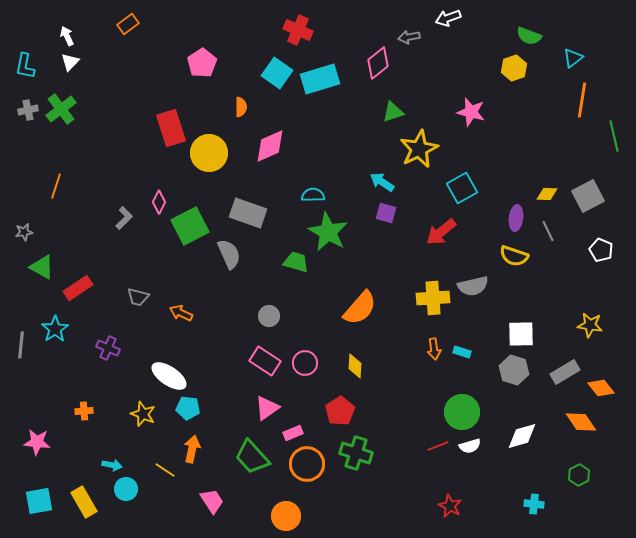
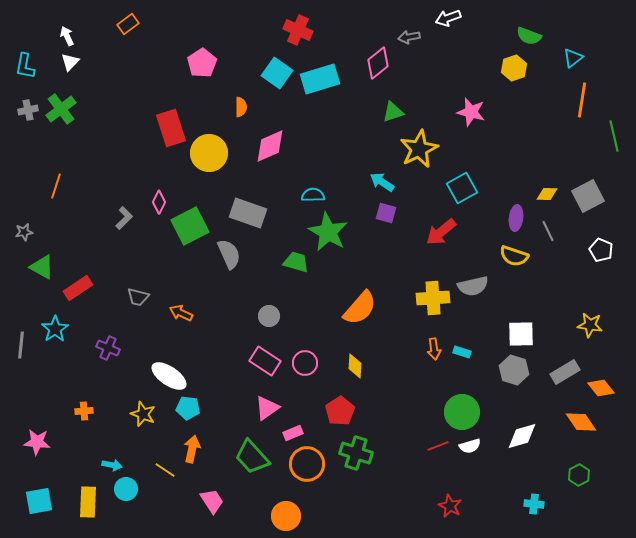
yellow rectangle at (84, 502): moved 4 px right; rotated 32 degrees clockwise
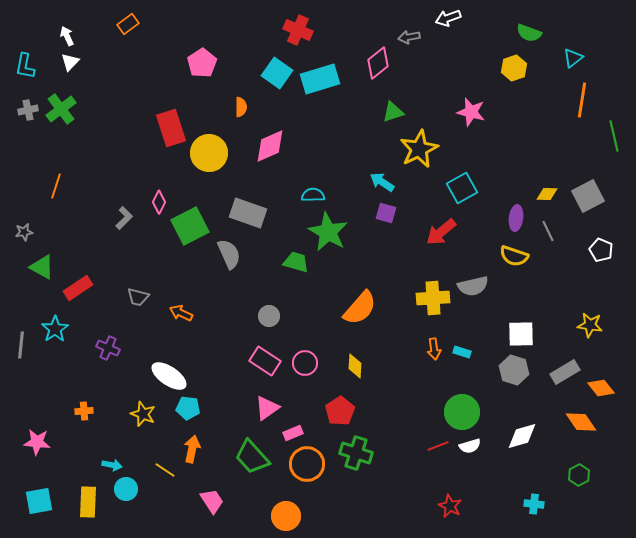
green semicircle at (529, 36): moved 3 px up
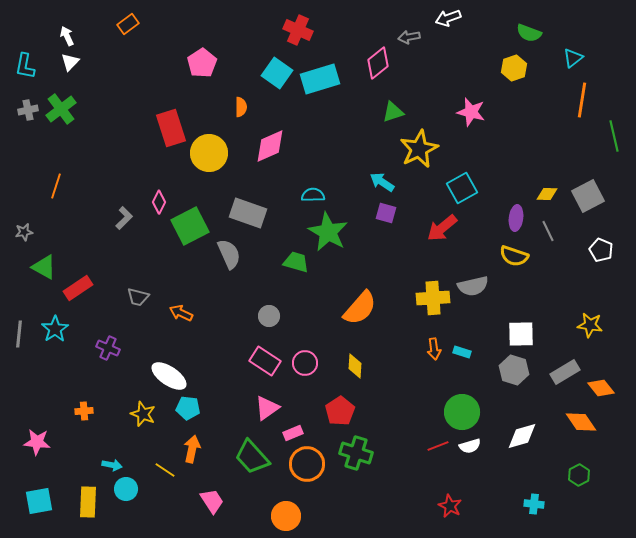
red arrow at (441, 232): moved 1 px right, 4 px up
green triangle at (42, 267): moved 2 px right
gray line at (21, 345): moved 2 px left, 11 px up
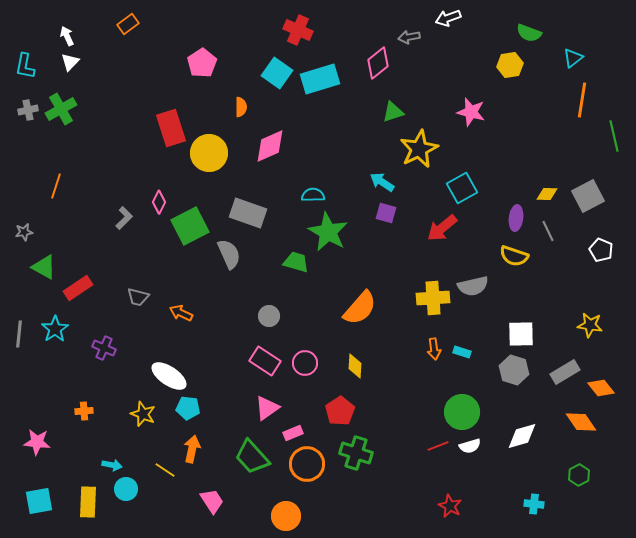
yellow hexagon at (514, 68): moved 4 px left, 3 px up; rotated 10 degrees clockwise
green cross at (61, 109): rotated 8 degrees clockwise
purple cross at (108, 348): moved 4 px left
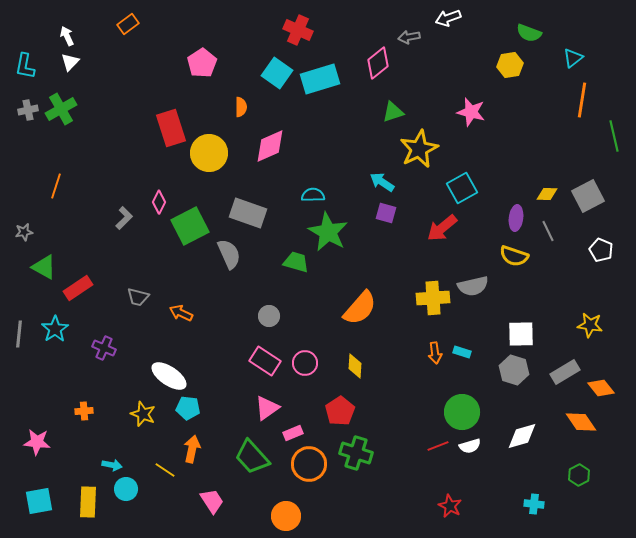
orange arrow at (434, 349): moved 1 px right, 4 px down
orange circle at (307, 464): moved 2 px right
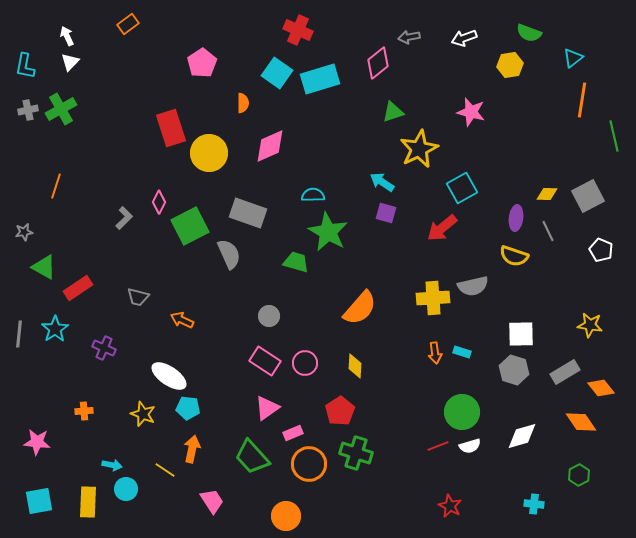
white arrow at (448, 18): moved 16 px right, 20 px down
orange semicircle at (241, 107): moved 2 px right, 4 px up
orange arrow at (181, 313): moved 1 px right, 7 px down
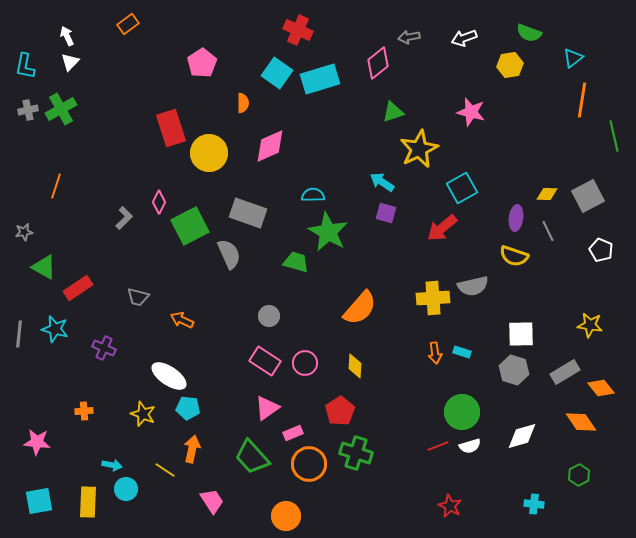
cyan star at (55, 329): rotated 24 degrees counterclockwise
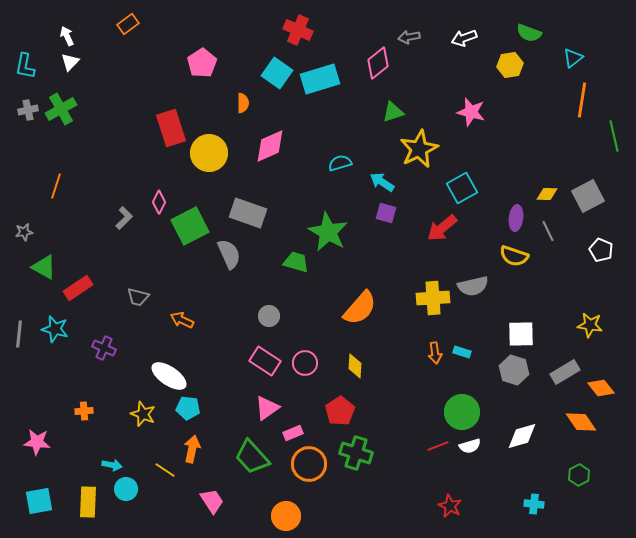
cyan semicircle at (313, 195): moved 27 px right, 32 px up; rotated 15 degrees counterclockwise
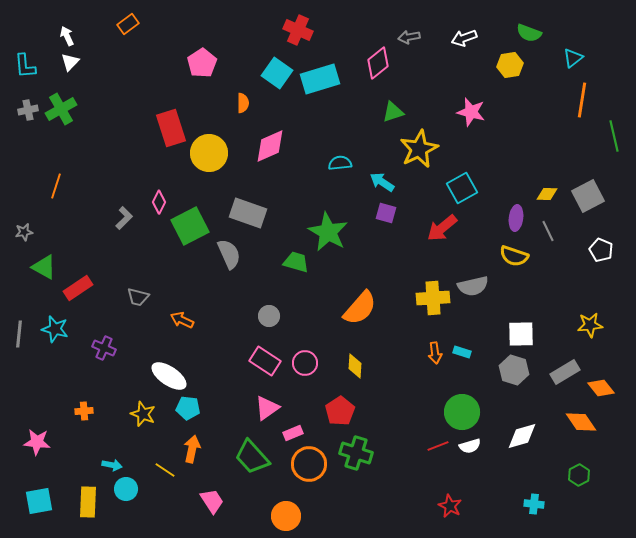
cyan L-shape at (25, 66): rotated 16 degrees counterclockwise
cyan semicircle at (340, 163): rotated 10 degrees clockwise
yellow star at (590, 325): rotated 15 degrees counterclockwise
